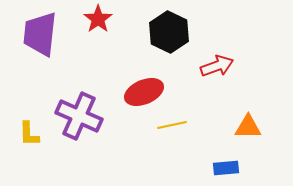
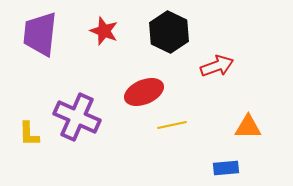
red star: moved 6 px right, 12 px down; rotated 16 degrees counterclockwise
purple cross: moved 2 px left, 1 px down
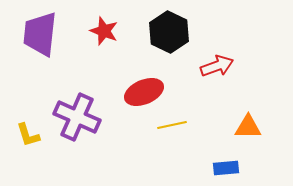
yellow L-shape: moved 1 px left, 1 px down; rotated 16 degrees counterclockwise
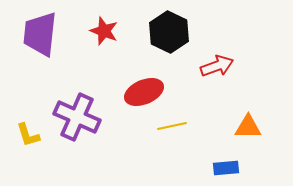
yellow line: moved 1 px down
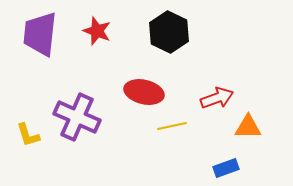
red star: moved 7 px left
red arrow: moved 32 px down
red ellipse: rotated 36 degrees clockwise
blue rectangle: rotated 15 degrees counterclockwise
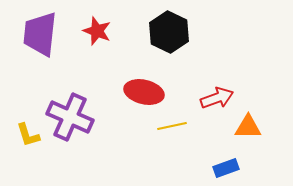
purple cross: moved 7 px left
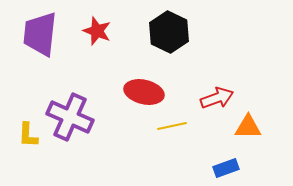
yellow L-shape: rotated 20 degrees clockwise
